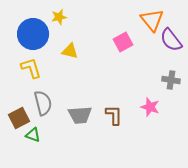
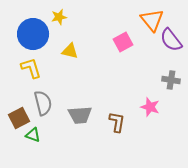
brown L-shape: moved 3 px right, 7 px down; rotated 10 degrees clockwise
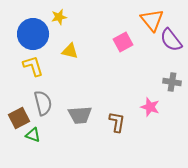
yellow L-shape: moved 2 px right, 2 px up
gray cross: moved 1 px right, 2 px down
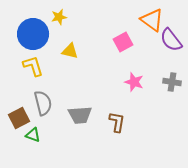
orange triangle: rotated 15 degrees counterclockwise
pink star: moved 16 px left, 25 px up
